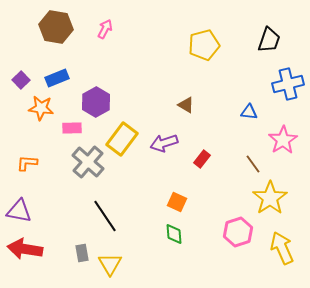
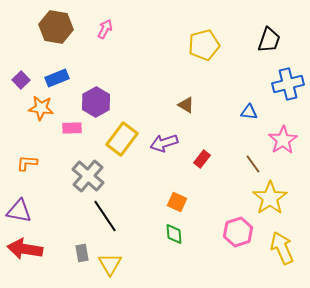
gray cross: moved 14 px down
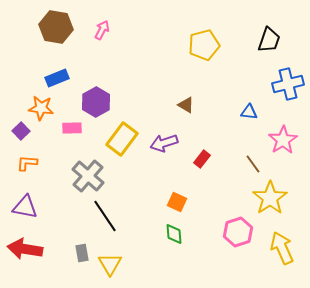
pink arrow: moved 3 px left, 1 px down
purple square: moved 51 px down
purple triangle: moved 6 px right, 4 px up
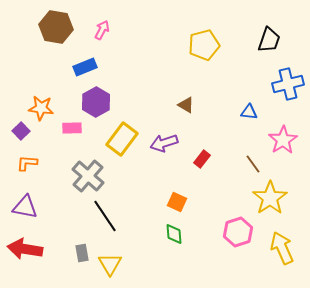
blue rectangle: moved 28 px right, 11 px up
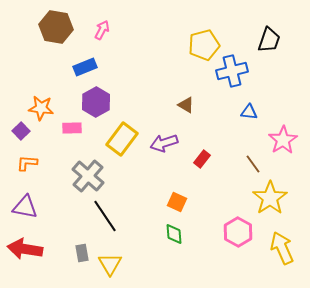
blue cross: moved 56 px left, 13 px up
pink hexagon: rotated 12 degrees counterclockwise
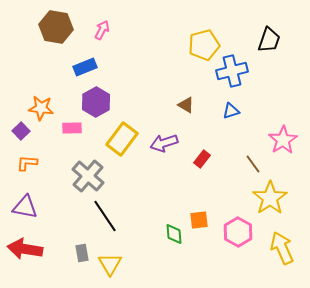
blue triangle: moved 18 px left, 1 px up; rotated 24 degrees counterclockwise
orange square: moved 22 px right, 18 px down; rotated 30 degrees counterclockwise
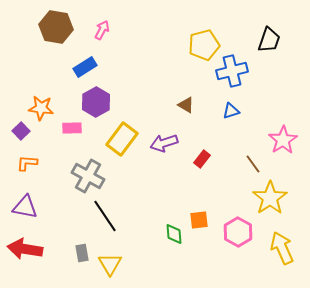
blue rectangle: rotated 10 degrees counterclockwise
gray cross: rotated 12 degrees counterclockwise
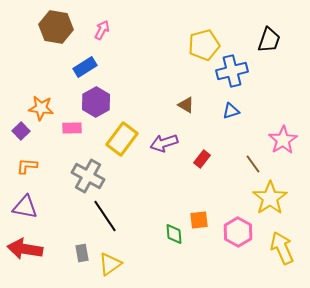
orange L-shape: moved 3 px down
yellow triangle: rotated 25 degrees clockwise
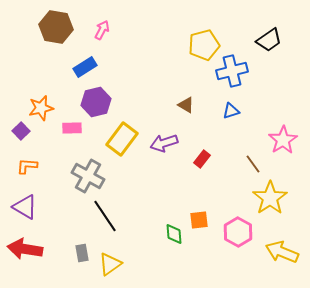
black trapezoid: rotated 36 degrees clockwise
purple hexagon: rotated 16 degrees clockwise
orange star: rotated 20 degrees counterclockwise
purple triangle: rotated 20 degrees clockwise
yellow arrow: moved 4 px down; rotated 44 degrees counterclockwise
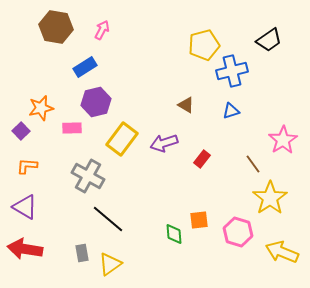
black line: moved 3 px right, 3 px down; rotated 16 degrees counterclockwise
pink hexagon: rotated 12 degrees counterclockwise
